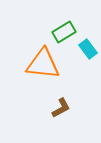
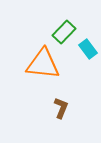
green rectangle: rotated 15 degrees counterclockwise
brown L-shape: rotated 40 degrees counterclockwise
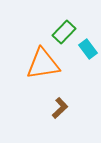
orange triangle: rotated 15 degrees counterclockwise
brown L-shape: moved 1 px left; rotated 25 degrees clockwise
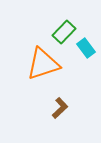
cyan rectangle: moved 2 px left, 1 px up
orange triangle: rotated 9 degrees counterclockwise
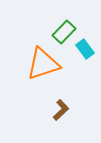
cyan rectangle: moved 1 px left, 1 px down
brown L-shape: moved 1 px right, 2 px down
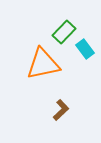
orange triangle: rotated 6 degrees clockwise
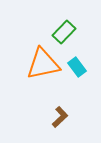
cyan rectangle: moved 8 px left, 18 px down
brown L-shape: moved 1 px left, 7 px down
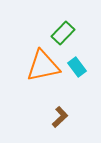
green rectangle: moved 1 px left, 1 px down
orange triangle: moved 2 px down
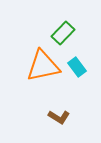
brown L-shape: moved 1 px left; rotated 75 degrees clockwise
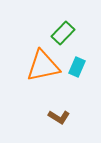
cyan rectangle: rotated 60 degrees clockwise
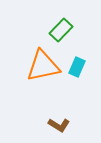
green rectangle: moved 2 px left, 3 px up
brown L-shape: moved 8 px down
